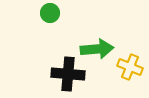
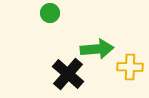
yellow cross: rotated 20 degrees counterclockwise
black cross: rotated 36 degrees clockwise
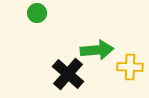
green circle: moved 13 px left
green arrow: moved 1 px down
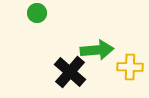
black cross: moved 2 px right, 2 px up
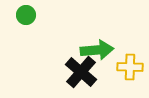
green circle: moved 11 px left, 2 px down
black cross: moved 11 px right
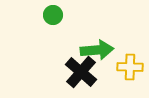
green circle: moved 27 px right
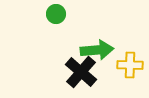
green circle: moved 3 px right, 1 px up
yellow cross: moved 2 px up
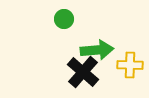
green circle: moved 8 px right, 5 px down
black cross: moved 2 px right
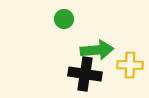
black cross: moved 2 px right, 2 px down; rotated 32 degrees counterclockwise
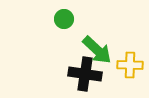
green arrow: rotated 48 degrees clockwise
